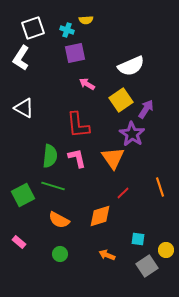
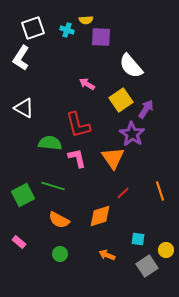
purple square: moved 26 px right, 16 px up; rotated 15 degrees clockwise
white semicircle: rotated 72 degrees clockwise
red L-shape: rotated 8 degrees counterclockwise
green semicircle: moved 13 px up; rotated 90 degrees counterclockwise
orange line: moved 4 px down
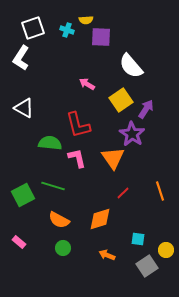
orange diamond: moved 3 px down
green circle: moved 3 px right, 6 px up
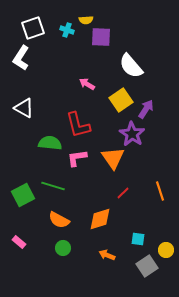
pink L-shape: rotated 85 degrees counterclockwise
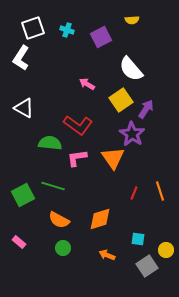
yellow semicircle: moved 46 px right
purple square: rotated 30 degrees counterclockwise
white semicircle: moved 3 px down
red L-shape: rotated 40 degrees counterclockwise
red line: moved 11 px right; rotated 24 degrees counterclockwise
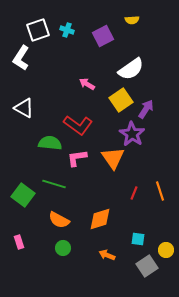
white square: moved 5 px right, 2 px down
purple square: moved 2 px right, 1 px up
white semicircle: rotated 84 degrees counterclockwise
green line: moved 1 px right, 2 px up
green square: rotated 25 degrees counterclockwise
pink rectangle: rotated 32 degrees clockwise
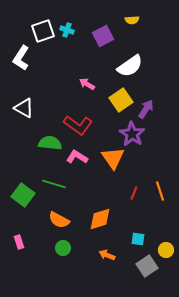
white square: moved 5 px right, 1 px down
white semicircle: moved 1 px left, 3 px up
pink L-shape: moved 1 px up; rotated 40 degrees clockwise
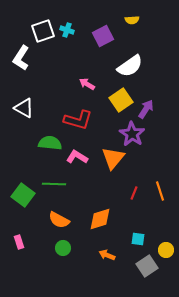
red L-shape: moved 5 px up; rotated 20 degrees counterclockwise
orange triangle: rotated 15 degrees clockwise
green line: rotated 15 degrees counterclockwise
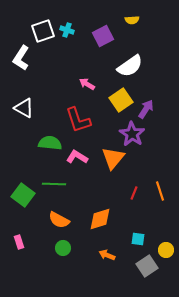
red L-shape: rotated 56 degrees clockwise
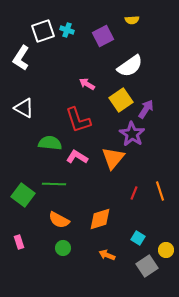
cyan square: moved 1 px up; rotated 24 degrees clockwise
